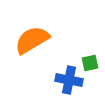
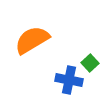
green square: rotated 30 degrees counterclockwise
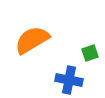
green square: moved 10 px up; rotated 24 degrees clockwise
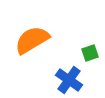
blue cross: rotated 24 degrees clockwise
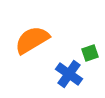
blue cross: moved 6 px up
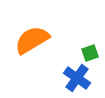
blue cross: moved 8 px right, 4 px down
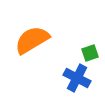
blue cross: rotated 8 degrees counterclockwise
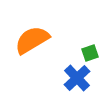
blue cross: rotated 20 degrees clockwise
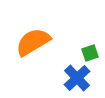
orange semicircle: moved 1 px right, 2 px down
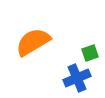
blue cross: rotated 20 degrees clockwise
